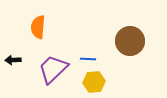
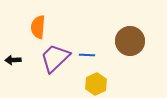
blue line: moved 1 px left, 4 px up
purple trapezoid: moved 2 px right, 11 px up
yellow hexagon: moved 2 px right, 2 px down; rotated 20 degrees counterclockwise
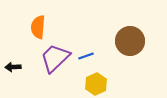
blue line: moved 1 px left, 1 px down; rotated 21 degrees counterclockwise
black arrow: moved 7 px down
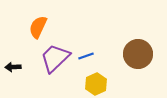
orange semicircle: rotated 20 degrees clockwise
brown circle: moved 8 px right, 13 px down
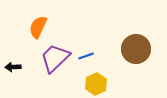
brown circle: moved 2 px left, 5 px up
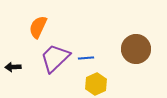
blue line: moved 2 px down; rotated 14 degrees clockwise
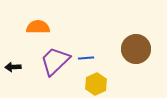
orange semicircle: rotated 65 degrees clockwise
purple trapezoid: moved 3 px down
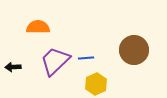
brown circle: moved 2 px left, 1 px down
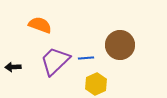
orange semicircle: moved 2 px right, 2 px up; rotated 20 degrees clockwise
brown circle: moved 14 px left, 5 px up
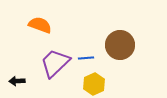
purple trapezoid: moved 2 px down
black arrow: moved 4 px right, 14 px down
yellow hexagon: moved 2 px left
